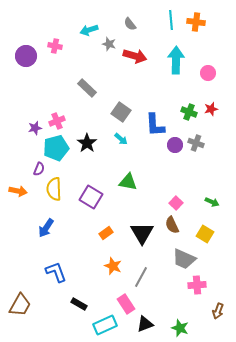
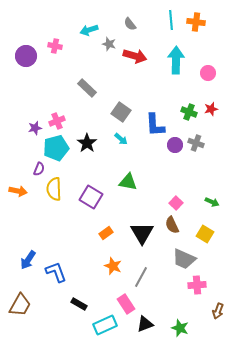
blue arrow at (46, 228): moved 18 px left, 32 px down
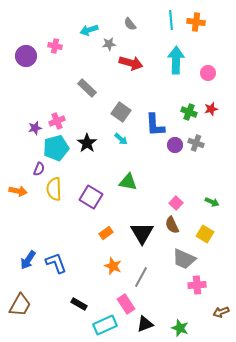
gray star at (109, 44): rotated 24 degrees counterclockwise
red arrow at (135, 56): moved 4 px left, 7 px down
blue L-shape at (56, 272): moved 9 px up
brown arrow at (218, 311): moved 3 px right, 1 px down; rotated 49 degrees clockwise
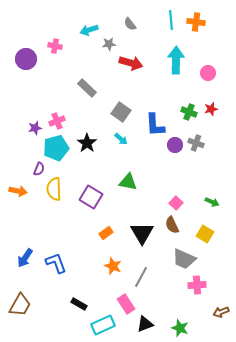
purple circle at (26, 56): moved 3 px down
blue arrow at (28, 260): moved 3 px left, 2 px up
cyan rectangle at (105, 325): moved 2 px left
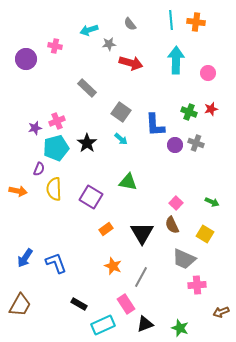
orange rectangle at (106, 233): moved 4 px up
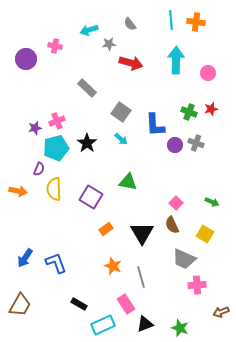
gray line at (141, 277): rotated 45 degrees counterclockwise
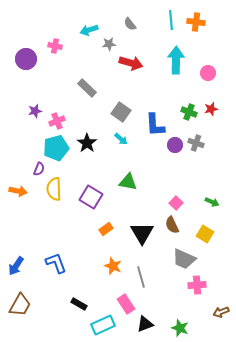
purple star at (35, 128): moved 17 px up
blue arrow at (25, 258): moved 9 px left, 8 px down
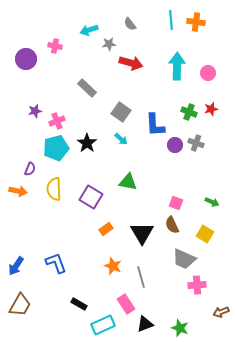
cyan arrow at (176, 60): moved 1 px right, 6 px down
purple semicircle at (39, 169): moved 9 px left
pink square at (176, 203): rotated 24 degrees counterclockwise
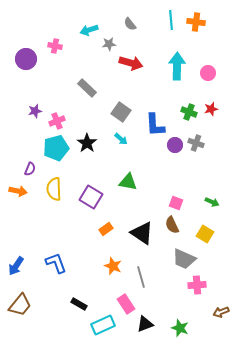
black triangle at (142, 233): rotated 25 degrees counterclockwise
brown trapezoid at (20, 305): rotated 10 degrees clockwise
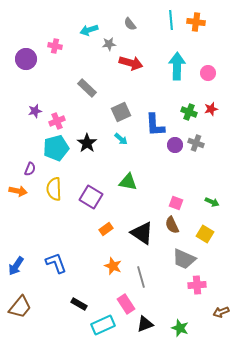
gray square at (121, 112): rotated 30 degrees clockwise
brown trapezoid at (20, 305): moved 2 px down
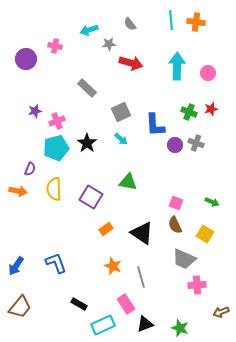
brown semicircle at (172, 225): moved 3 px right
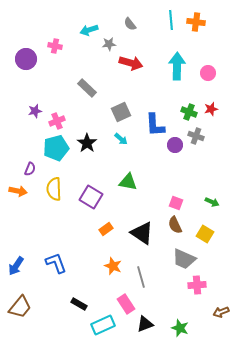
gray cross at (196, 143): moved 7 px up
